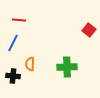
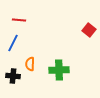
green cross: moved 8 px left, 3 px down
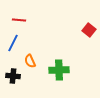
orange semicircle: moved 3 px up; rotated 24 degrees counterclockwise
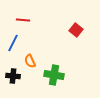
red line: moved 4 px right
red square: moved 13 px left
green cross: moved 5 px left, 5 px down; rotated 12 degrees clockwise
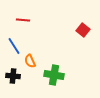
red square: moved 7 px right
blue line: moved 1 px right, 3 px down; rotated 60 degrees counterclockwise
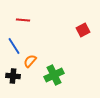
red square: rotated 24 degrees clockwise
orange semicircle: rotated 64 degrees clockwise
green cross: rotated 36 degrees counterclockwise
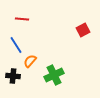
red line: moved 1 px left, 1 px up
blue line: moved 2 px right, 1 px up
